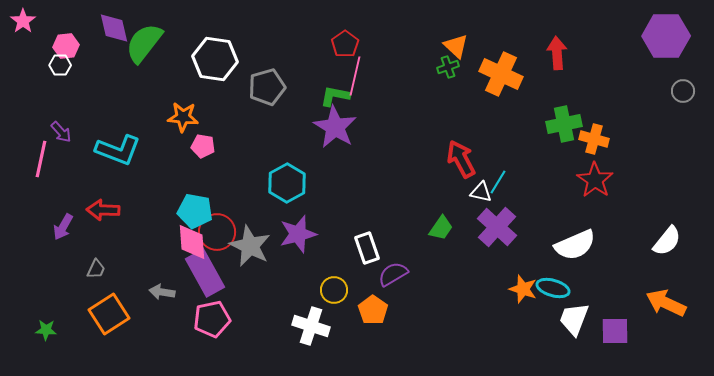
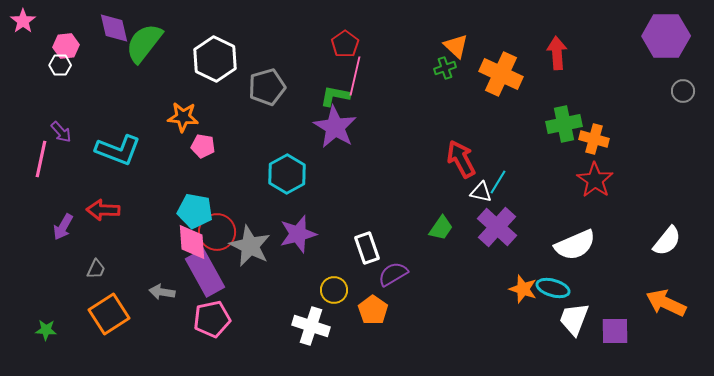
white hexagon at (215, 59): rotated 18 degrees clockwise
green cross at (448, 67): moved 3 px left, 1 px down
cyan hexagon at (287, 183): moved 9 px up
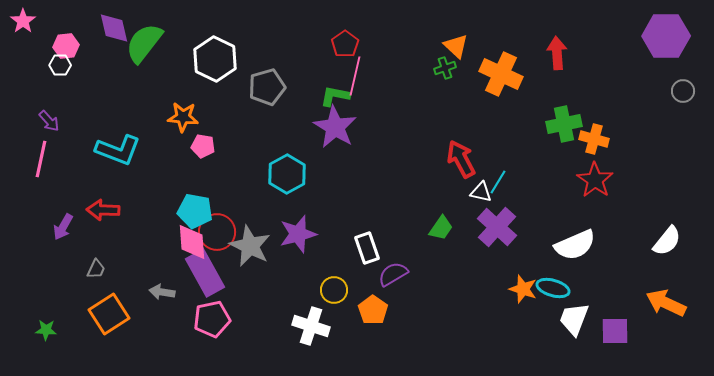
purple arrow at (61, 132): moved 12 px left, 11 px up
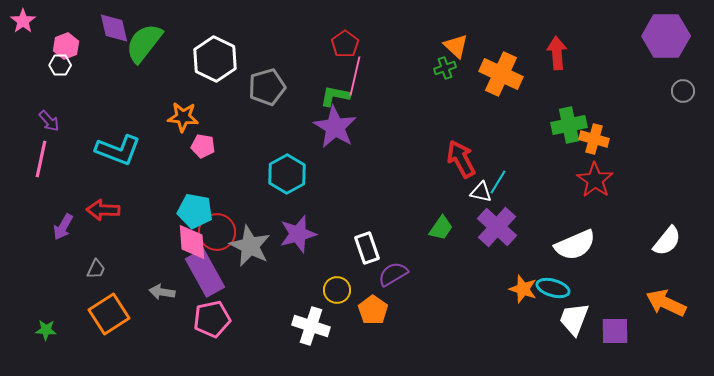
pink hexagon at (66, 46): rotated 15 degrees counterclockwise
green cross at (564, 124): moved 5 px right, 1 px down
yellow circle at (334, 290): moved 3 px right
